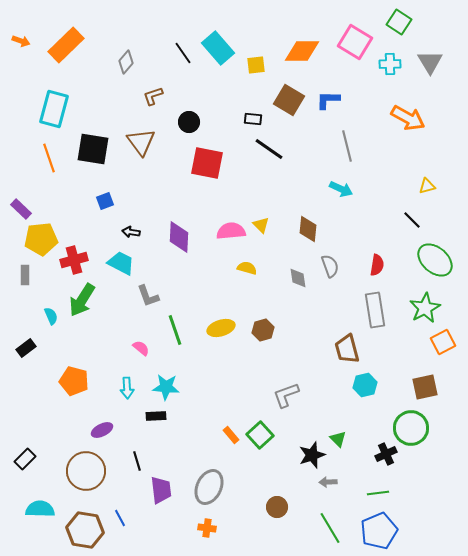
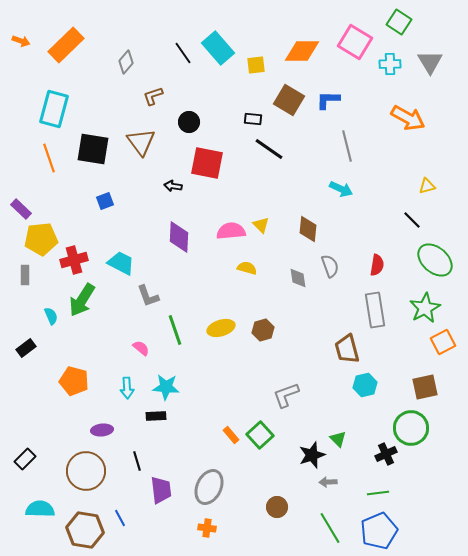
black arrow at (131, 232): moved 42 px right, 46 px up
purple ellipse at (102, 430): rotated 20 degrees clockwise
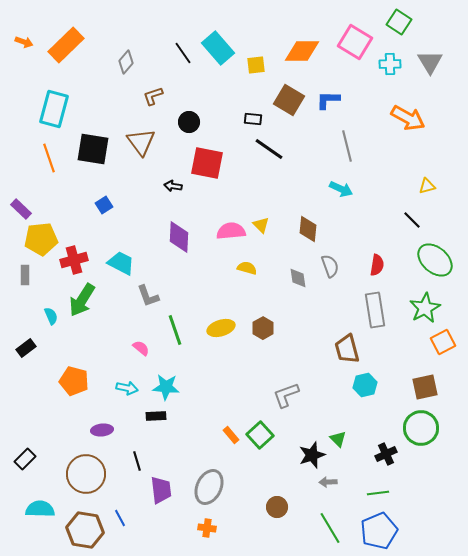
orange arrow at (21, 41): moved 3 px right, 1 px down
blue square at (105, 201): moved 1 px left, 4 px down; rotated 12 degrees counterclockwise
brown hexagon at (263, 330): moved 2 px up; rotated 15 degrees counterclockwise
cyan arrow at (127, 388): rotated 75 degrees counterclockwise
green circle at (411, 428): moved 10 px right
brown circle at (86, 471): moved 3 px down
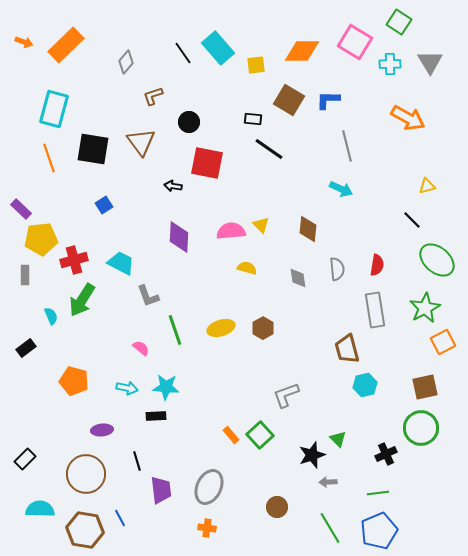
green ellipse at (435, 260): moved 2 px right
gray semicircle at (330, 266): moved 7 px right, 3 px down; rotated 15 degrees clockwise
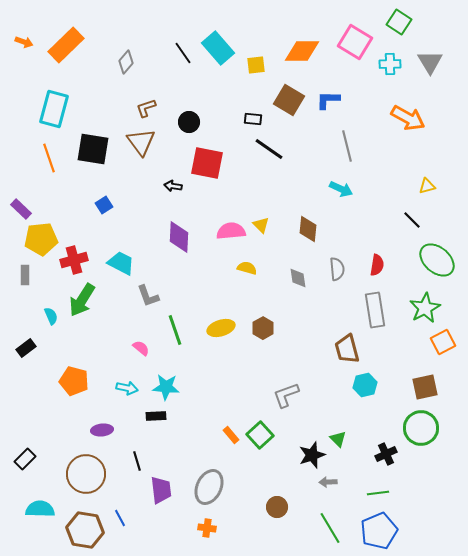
brown L-shape at (153, 96): moved 7 px left, 12 px down
